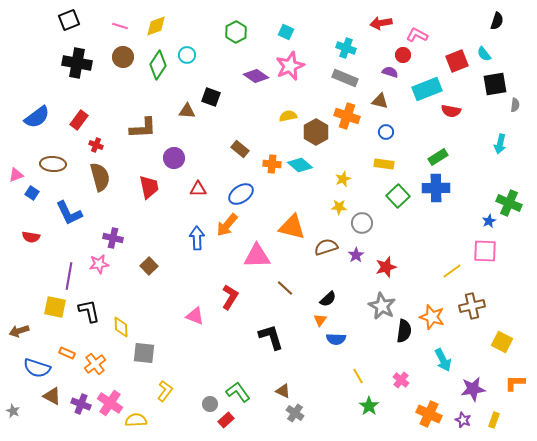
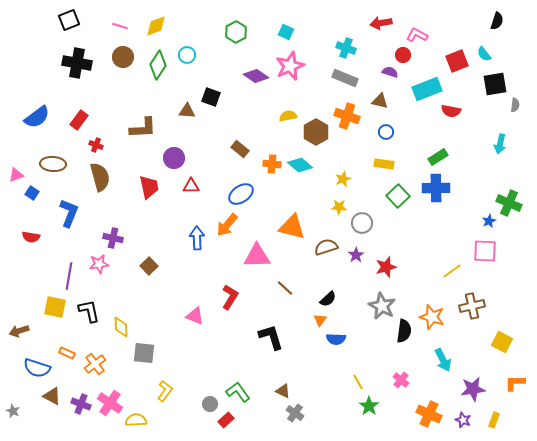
red triangle at (198, 189): moved 7 px left, 3 px up
blue L-shape at (69, 213): rotated 132 degrees counterclockwise
yellow line at (358, 376): moved 6 px down
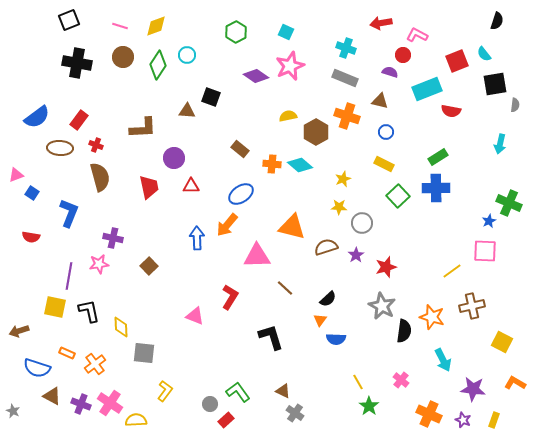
brown ellipse at (53, 164): moved 7 px right, 16 px up
yellow rectangle at (384, 164): rotated 18 degrees clockwise
orange L-shape at (515, 383): rotated 30 degrees clockwise
purple star at (473, 389): rotated 15 degrees clockwise
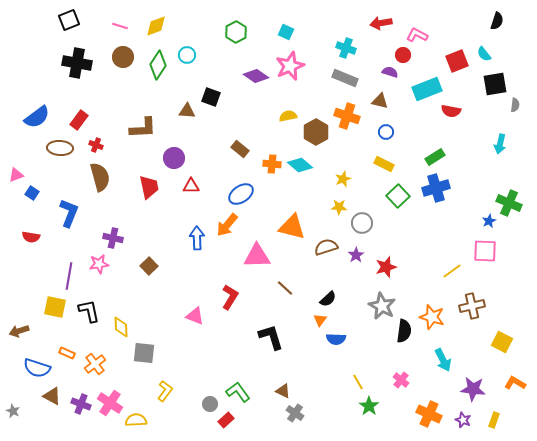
green rectangle at (438, 157): moved 3 px left
blue cross at (436, 188): rotated 16 degrees counterclockwise
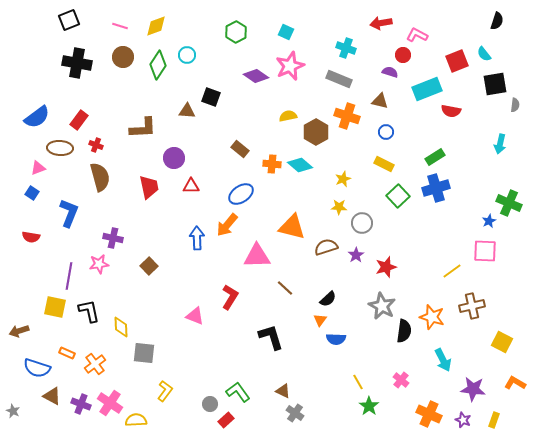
gray rectangle at (345, 78): moved 6 px left, 1 px down
pink triangle at (16, 175): moved 22 px right, 7 px up
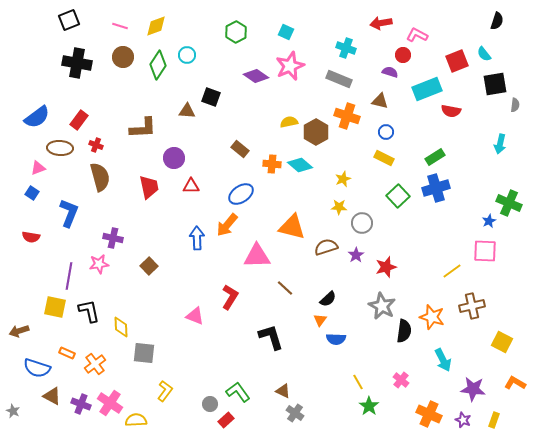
yellow semicircle at (288, 116): moved 1 px right, 6 px down
yellow rectangle at (384, 164): moved 6 px up
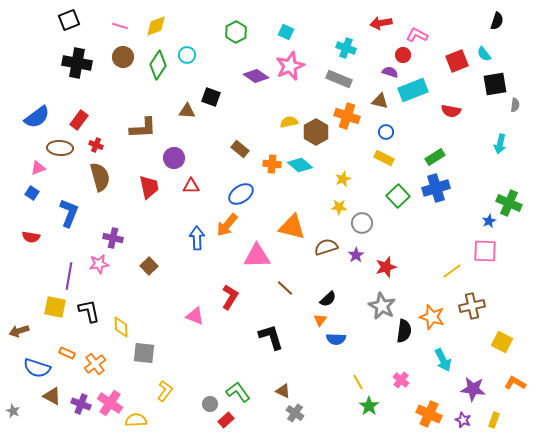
cyan rectangle at (427, 89): moved 14 px left, 1 px down
